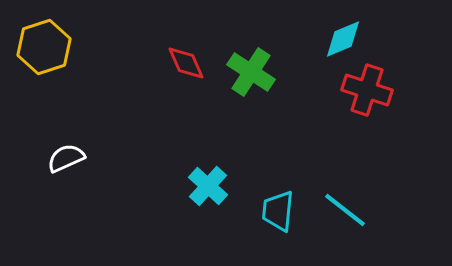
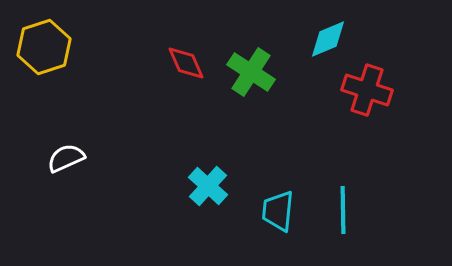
cyan diamond: moved 15 px left
cyan line: moved 2 px left; rotated 51 degrees clockwise
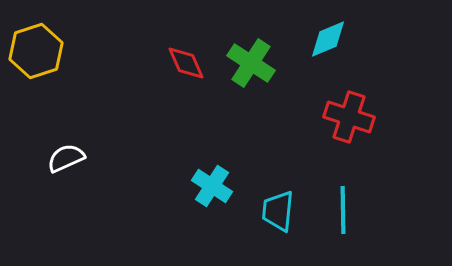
yellow hexagon: moved 8 px left, 4 px down
green cross: moved 9 px up
red cross: moved 18 px left, 27 px down
cyan cross: moved 4 px right; rotated 9 degrees counterclockwise
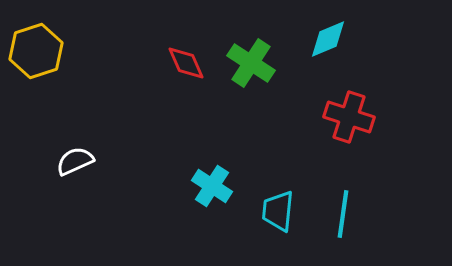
white semicircle: moved 9 px right, 3 px down
cyan line: moved 4 px down; rotated 9 degrees clockwise
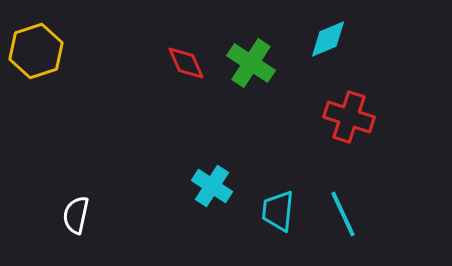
white semicircle: moved 1 px right, 54 px down; rotated 54 degrees counterclockwise
cyan line: rotated 33 degrees counterclockwise
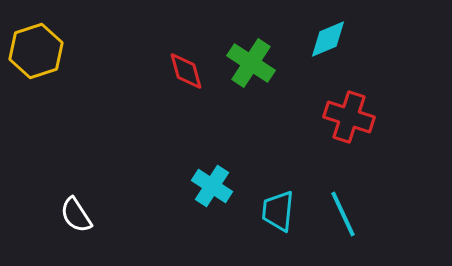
red diamond: moved 8 px down; rotated 9 degrees clockwise
white semicircle: rotated 45 degrees counterclockwise
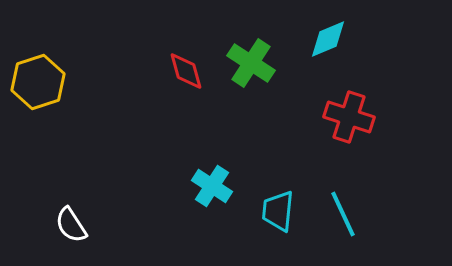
yellow hexagon: moved 2 px right, 31 px down
white semicircle: moved 5 px left, 10 px down
